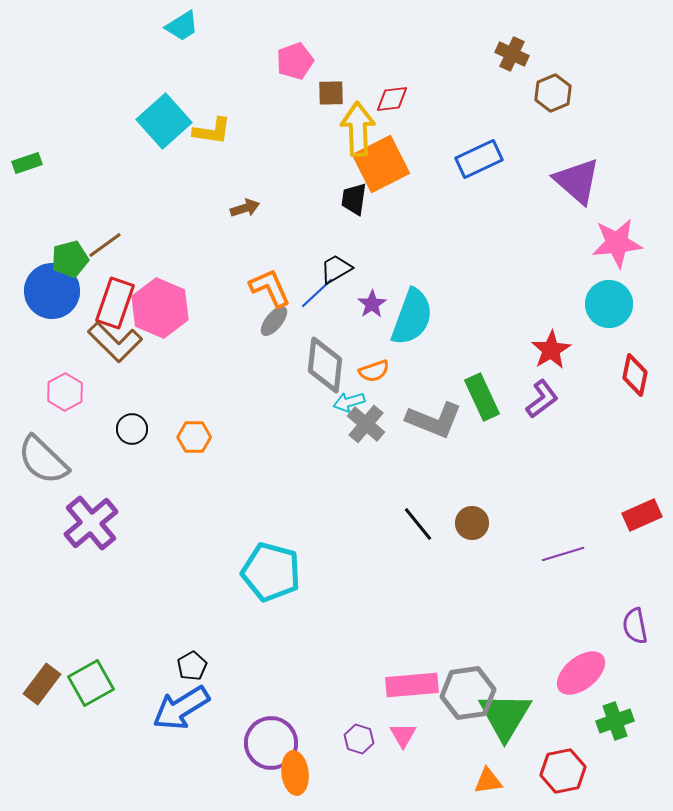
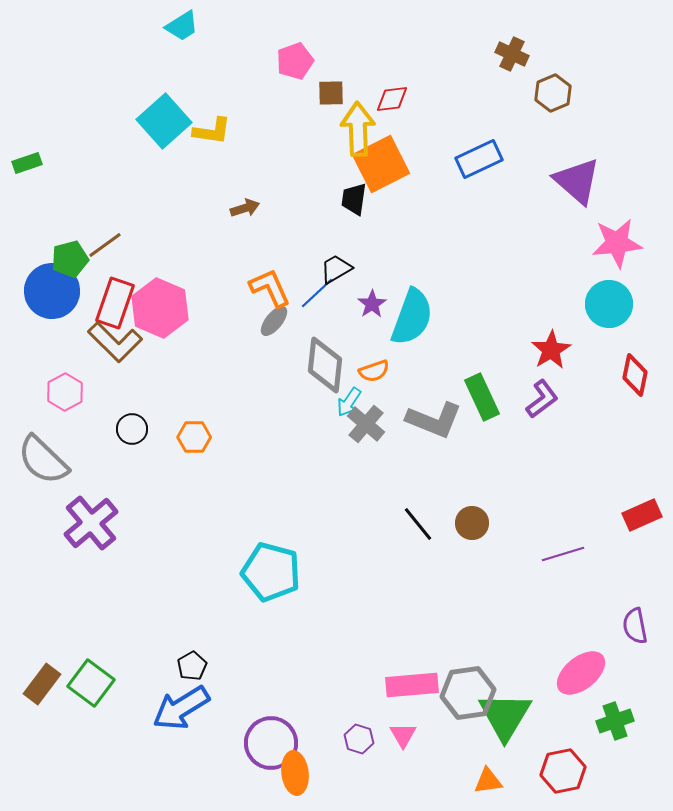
cyan arrow at (349, 402): rotated 40 degrees counterclockwise
green square at (91, 683): rotated 24 degrees counterclockwise
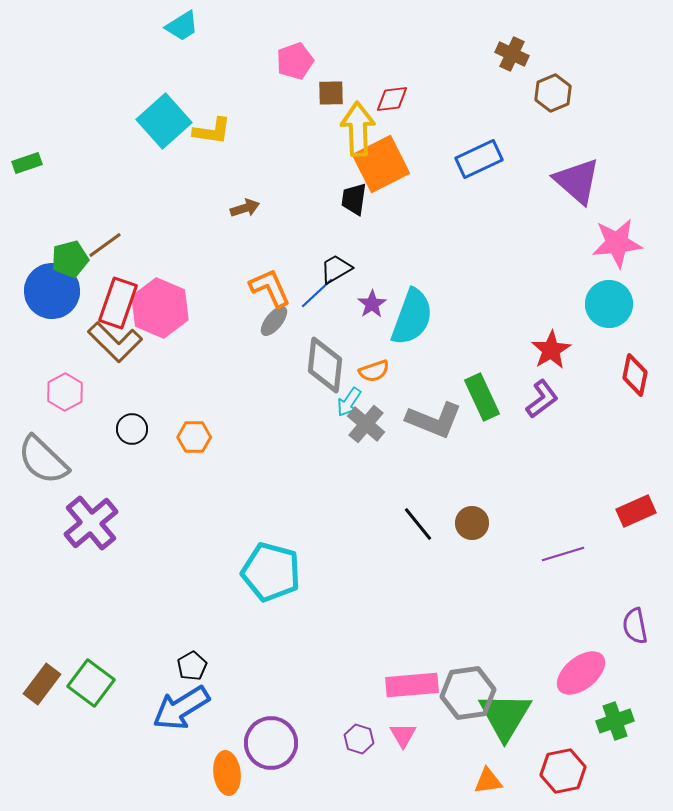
red rectangle at (115, 303): moved 3 px right
red rectangle at (642, 515): moved 6 px left, 4 px up
orange ellipse at (295, 773): moved 68 px left
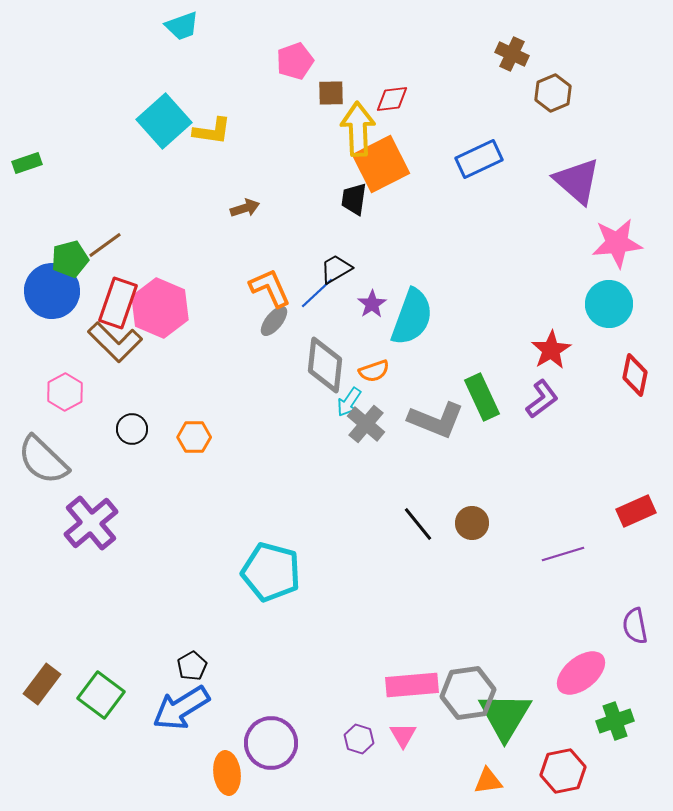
cyan trapezoid at (182, 26): rotated 12 degrees clockwise
gray L-shape at (434, 420): moved 2 px right
green square at (91, 683): moved 10 px right, 12 px down
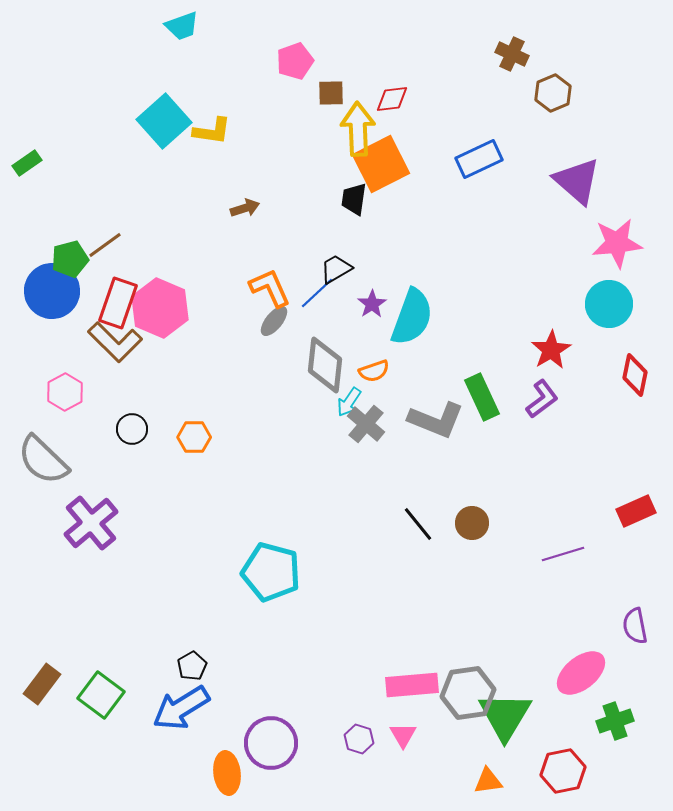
green rectangle at (27, 163): rotated 16 degrees counterclockwise
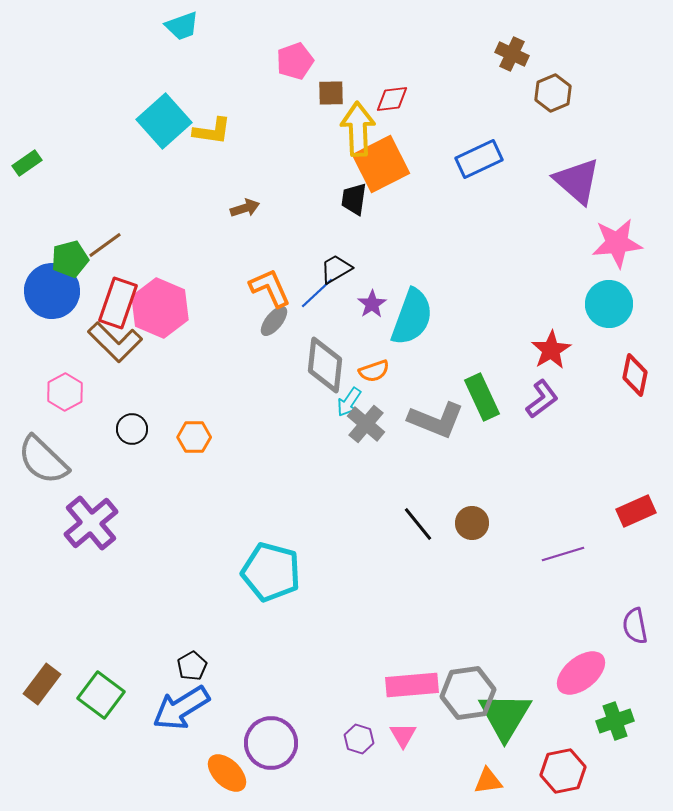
orange ellipse at (227, 773): rotated 39 degrees counterclockwise
